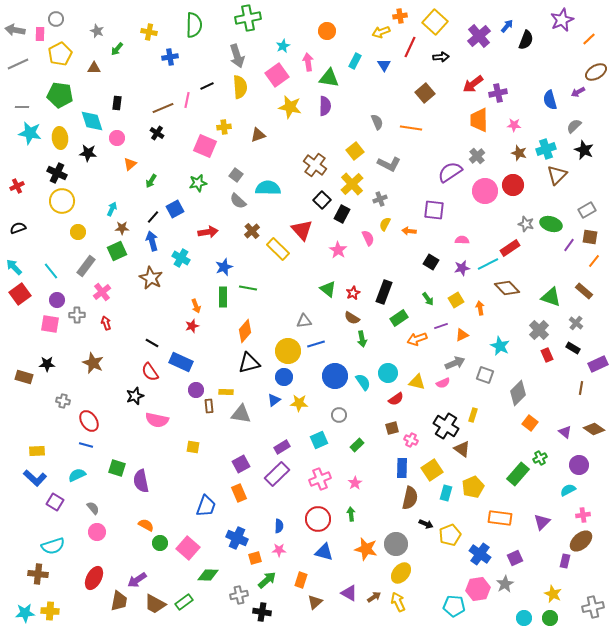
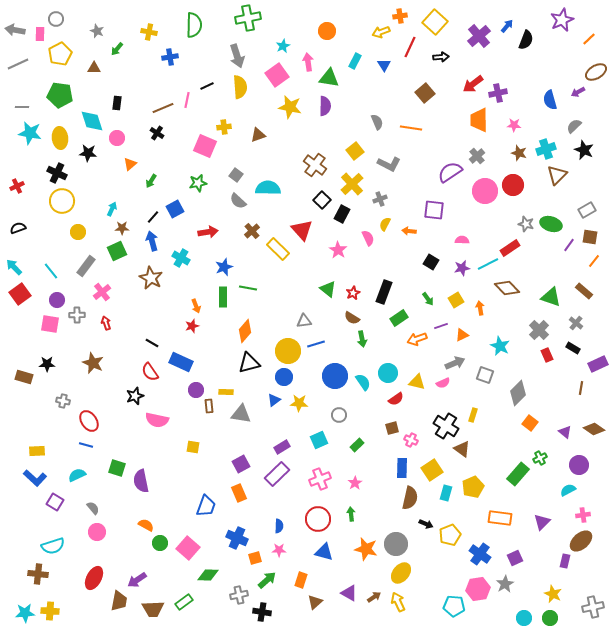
brown trapezoid at (155, 604): moved 2 px left, 5 px down; rotated 30 degrees counterclockwise
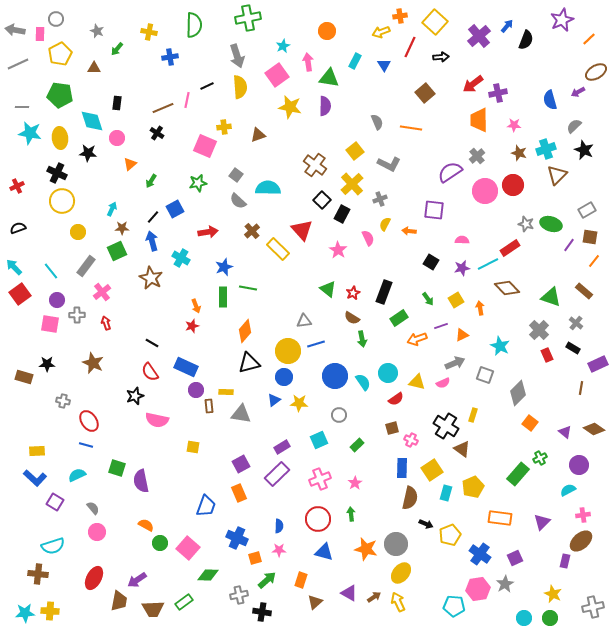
blue rectangle at (181, 362): moved 5 px right, 5 px down
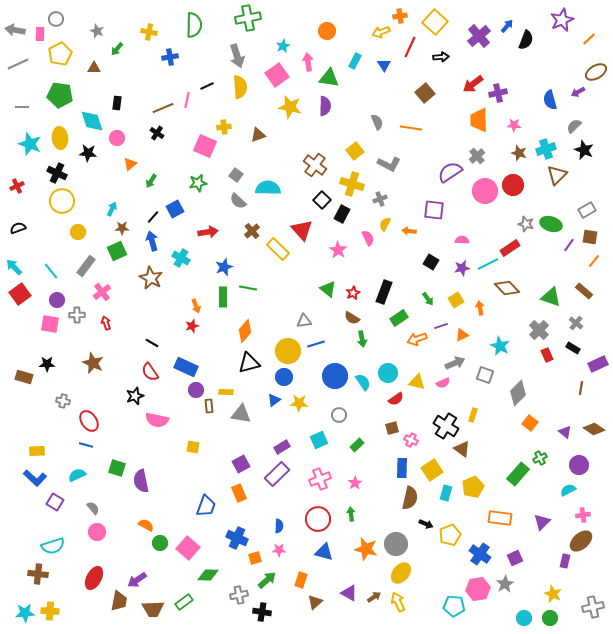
cyan star at (30, 133): moved 11 px down; rotated 10 degrees clockwise
yellow cross at (352, 184): rotated 30 degrees counterclockwise
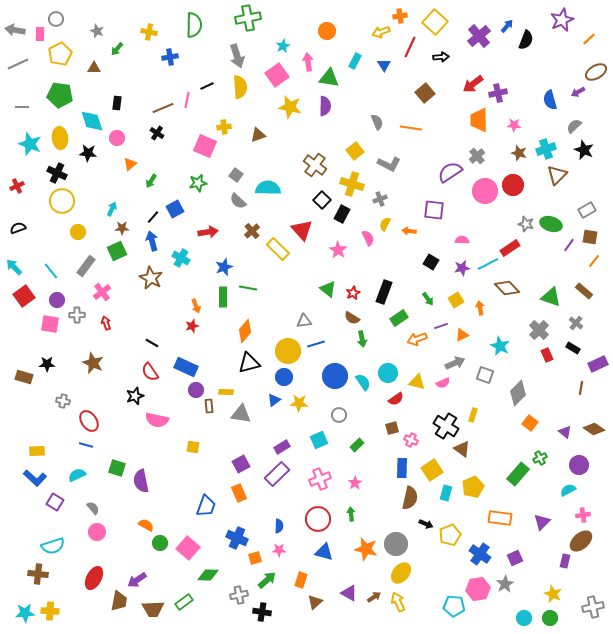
red square at (20, 294): moved 4 px right, 2 px down
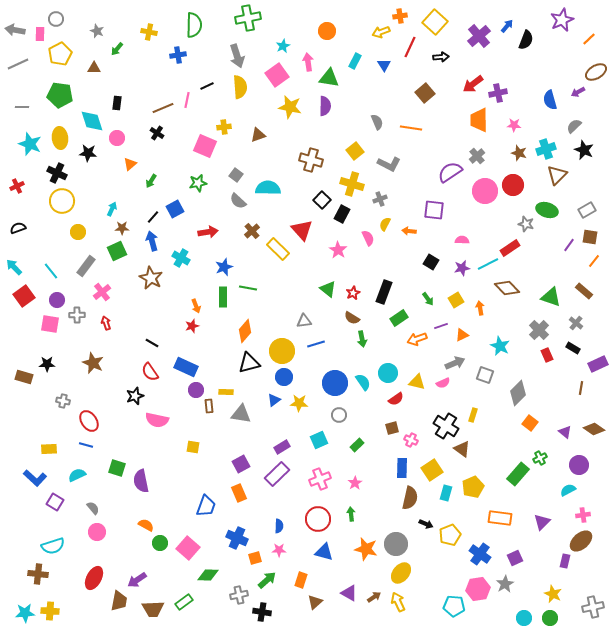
blue cross at (170, 57): moved 8 px right, 2 px up
brown cross at (315, 165): moved 4 px left, 5 px up; rotated 20 degrees counterclockwise
green ellipse at (551, 224): moved 4 px left, 14 px up
yellow circle at (288, 351): moved 6 px left
blue circle at (335, 376): moved 7 px down
yellow rectangle at (37, 451): moved 12 px right, 2 px up
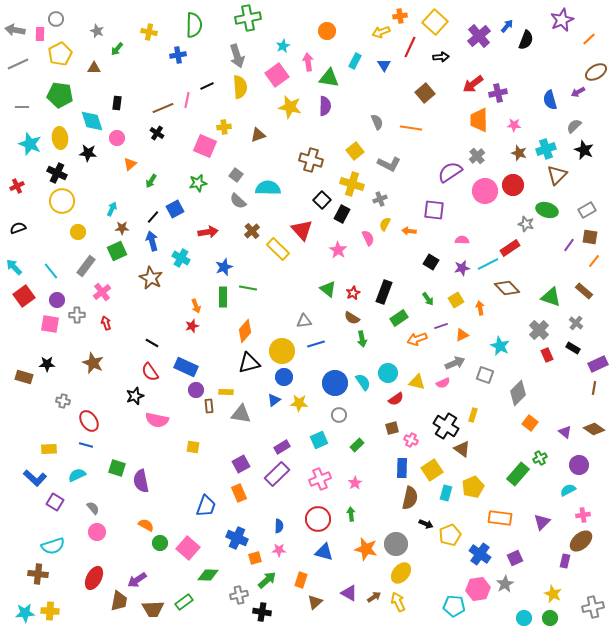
brown line at (581, 388): moved 13 px right
